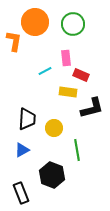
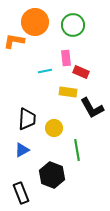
green circle: moved 1 px down
orange L-shape: rotated 90 degrees counterclockwise
cyan line: rotated 16 degrees clockwise
red rectangle: moved 3 px up
black L-shape: rotated 75 degrees clockwise
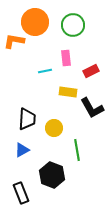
red rectangle: moved 10 px right, 1 px up; rotated 49 degrees counterclockwise
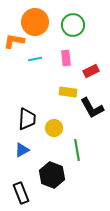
cyan line: moved 10 px left, 12 px up
